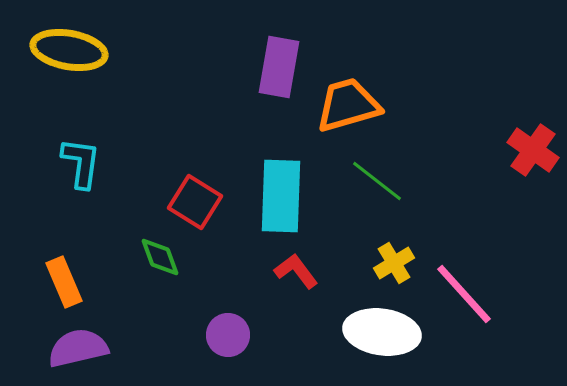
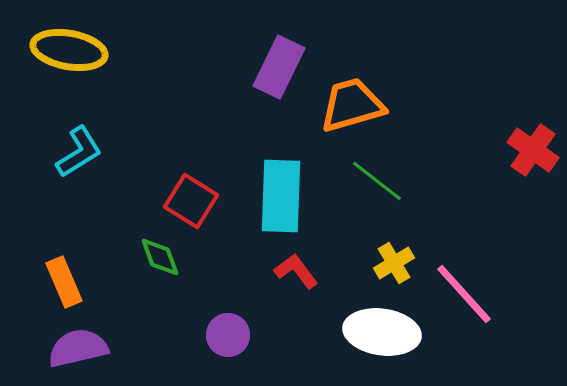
purple rectangle: rotated 16 degrees clockwise
orange trapezoid: moved 4 px right
cyan L-shape: moved 2 px left, 11 px up; rotated 50 degrees clockwise
red square: moved 4 px left, 1 px up
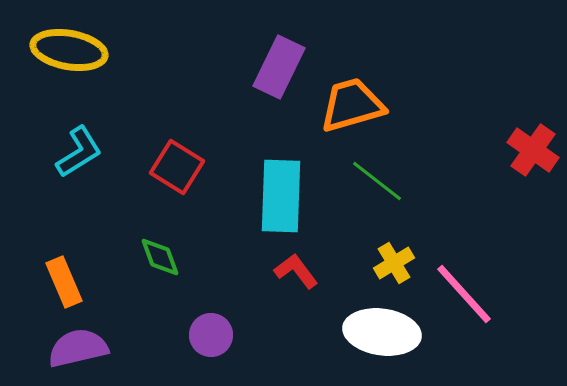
red square: moved 14 px left, 34 px up
purple circle: moved 17 px left
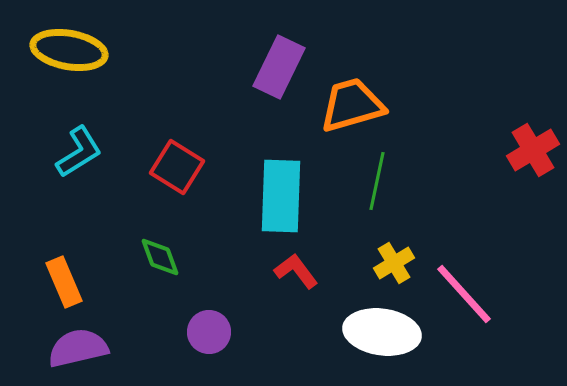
red cross: rotated 24 degrees clockwise
green line: rotated 64 degrees clockwise
purple circle: moved 2 px left, 3 px up
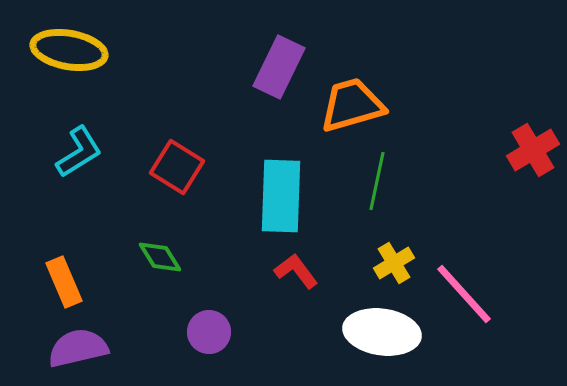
green diamond: rotated 12 degrees counterclockwise
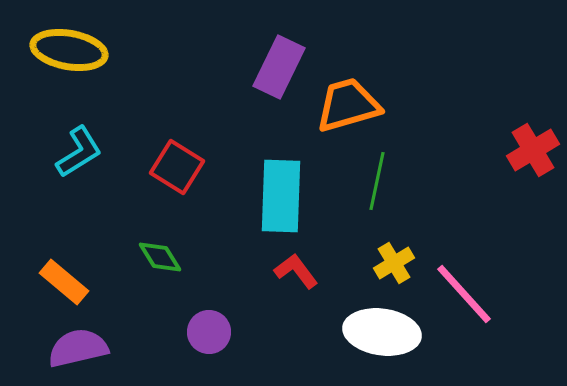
orange trapezoid: moved 4 px left
orange rectangle: rotated 27 degrees counterclockwise
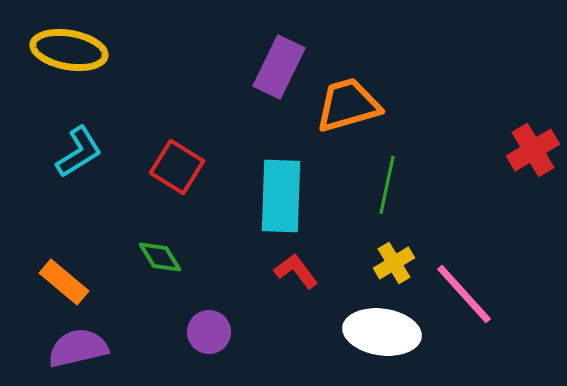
green line: moved 10 px right, 4 px down
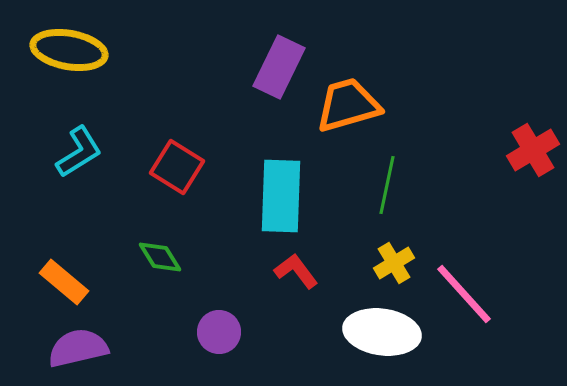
purple circle: moved 10 px right
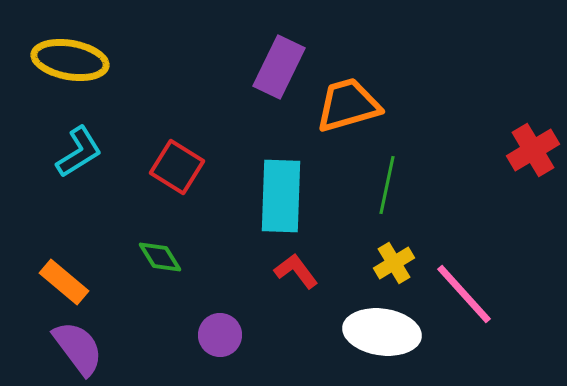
yellow ellipse: moved 1 px right, 10 px down
purple circle: moved 1 px right, 3 px down
purple semicircle: rotated 66 degrees clockwise
